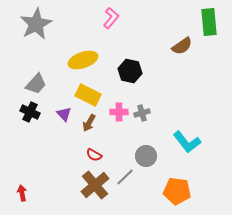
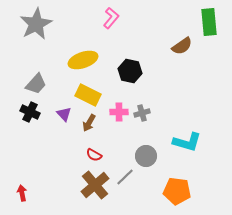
cyan L-shape: rotated 36 degrees counterclockwise
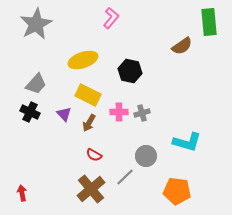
brown cross: moved 4 px left, 4 px down
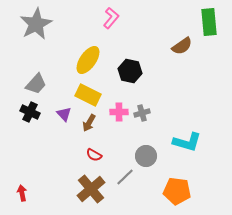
yellow ellipse: moved 5 px right; rotated 36 degrees counterclockwise
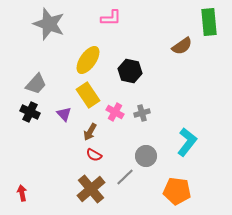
pink L-shape: rotated 50 degrees clockwise
gray star: moved 13 px right; rotated 24 degrees counterclockwise
yellow rectangle: rotated 30 degrees clockwise
pink cross: moved 4 px left; rotated 30 degrees clockwise
brown arrow: moved 1 px right, 9 px down
cyan L-shape: rotated 68 degrees counterclockwise
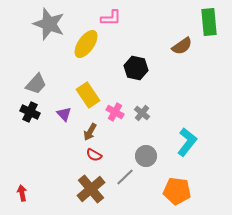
yellow ellipse: moved 2 px left, 16 px up
black hexagon: moved 6 px right, 3 px up
gray cross: rotated 35 degrees counterclockwise
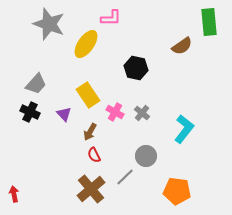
cyan L-shape: moved 3 px left, 13 px up
red semicircle: rotated 35 degrees clockwise
red arrow: moved 8 px left, 1 px down
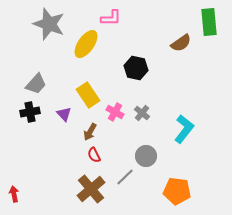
brown semicircle: moved 1 px left, 3 px up
black cross: rotated 36 degrees counterclockwise
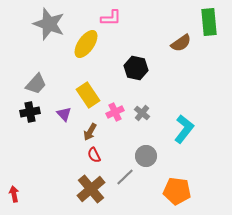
pink cross: rotated 36 degrees clockwise
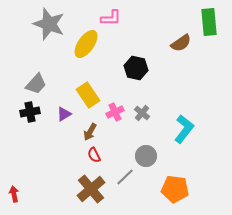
purple triangle: rotated 42 degrees clockwise
orange pentagon: moved 2 px left, 2 px up
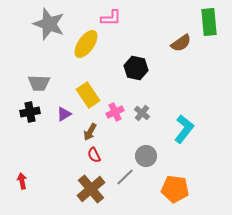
gray trapezoid: moved 3 px right, 1 px up; rotated 50 degrees clockwise
red arrow: moved 8 px right, 13 px up
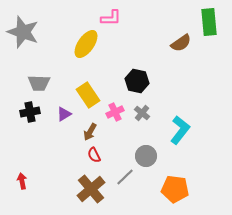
gray star: moved 26 px left, 8 px down
black hexagon: moved 1 px right, 13 px down
cyan L-shape: moved 4 px left, 1 px down
